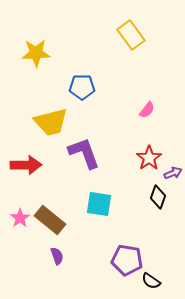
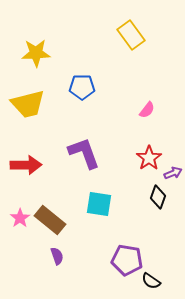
yellow trapezoid: moved 23 px left, 18 px up
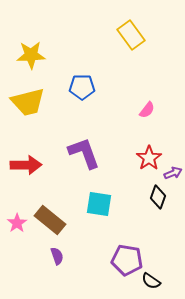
yellow star: moved 5 px left, 2 px down
yellow trapezoid: moved 2 px up
pink star: moved 3 px left, 5 px down
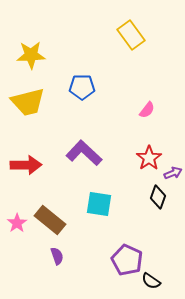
purple L-shape: rotated 27 degrees counterclockwise
purple pentagon: rotated 16 degrees clockwise
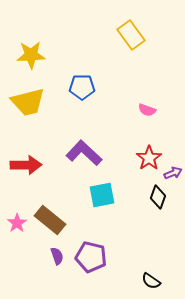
pink semicircle: rotated 72 degrees clockwise
cyan square: moved 3 px right, 9 px up; rotated 20 degrees counterclockwise
purple pentagon: moved 36 px left, 3 px up; rotated 12 degrees counterclockwise
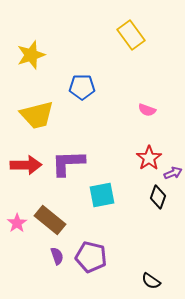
yellow star: rotated 16 degrees counterclockwise
yellow trapezoid: moved 9 px right, 13 px down
purple L-shape: moved 16 px left, 10 px down; rotated 45 degrees counterclockwise
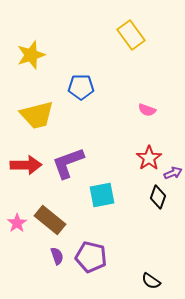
blue pentagon: moved 1 px left
purple L-shape: rotated 18 degrees counterclockwise
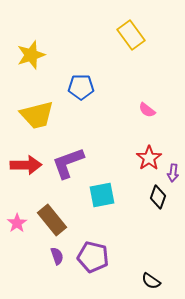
pink semicircle: rotated 18 degrees clockwise
purple arrow: rotated 120 degrees clockwise
brown rectangle: moved 2 px right; rotated 12 degrees clockwise
purple pentagon: moved 2 px right
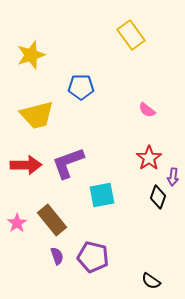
purple arrow: moved 4 px down
